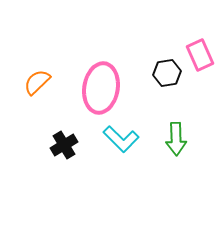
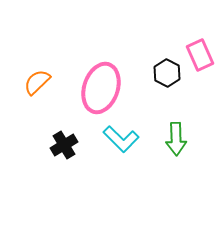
black hexagon: rotated 24 degrees counterclockwise
pink ellipse: rotated 9 degrees clockwise
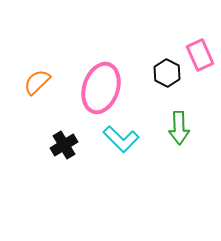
green arrow: moved 3 px right, 11 px up
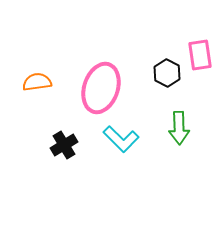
pink rectangle: rotated 16 degrees clockwise
orange semicircle: rotated 36 degrees clockwise
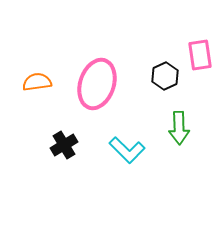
black hexagon: moved 2 px left, 3 px down; rotated 8 degrees clockwise
pink ellipse: moved 4 px left, 4 px up
cyan L-shape: moved 6 px right, 11 px down
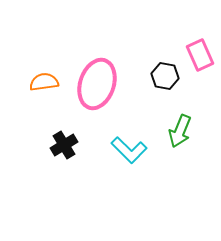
pink rectangle: rotated 16 degrees counterclockwise
black hexagon: rotated 24 degrees counterclockwise
orange semicircle: moved 7 px right
green arrow: moved 1 px right, 3 px down; rotated 24 degrees clockwise
cyan L-shape: moved 2 px right
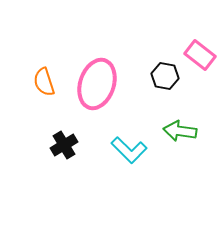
pink rectangle: rotated 28 degrees counterclockwise
orange semicircle: rotated 100 degrees counterclockwise
green arrow: rotated 76 degrees clockwise
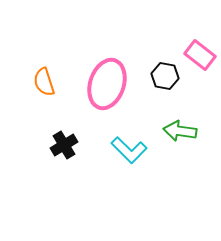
pink ellipse: moved 10 px right
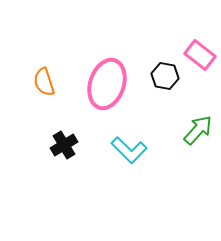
green arrow: moved 18 px right, 1 px up; rotated 124 degrees clockwise
